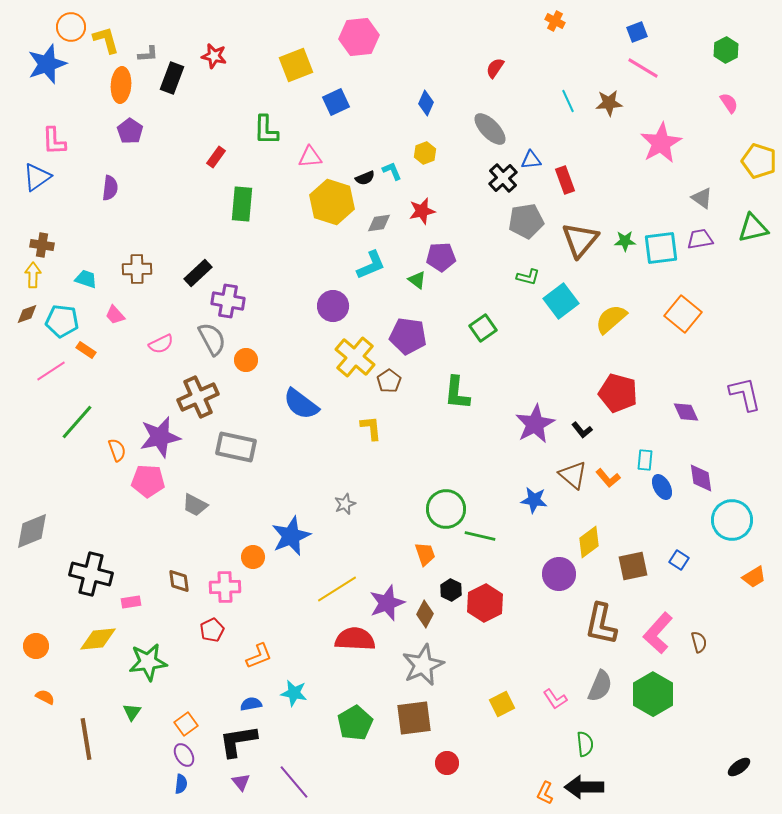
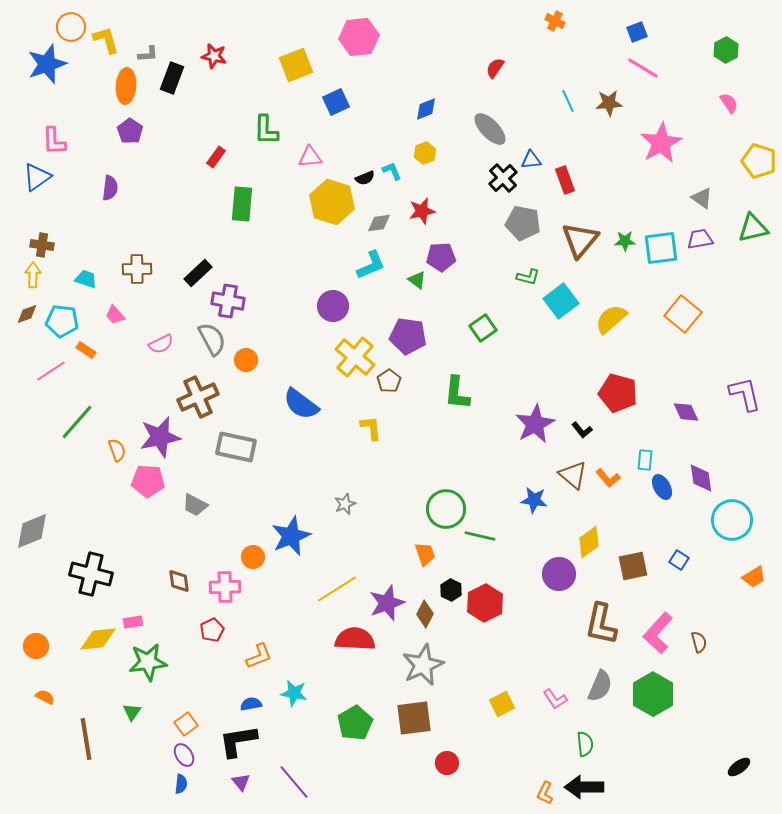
orange ellipse at (121, 85): moved 5 px right, 1 px down
blue diamond at (426, 103): moved 6 px down; rotated 45 degrees clockwise
gray pentagon at (526, 221): moved 3 px left, 2 px down; rotated 20 degrees clockwise
pink rectangle at (131, 602): moved 2 px right, 20 px down
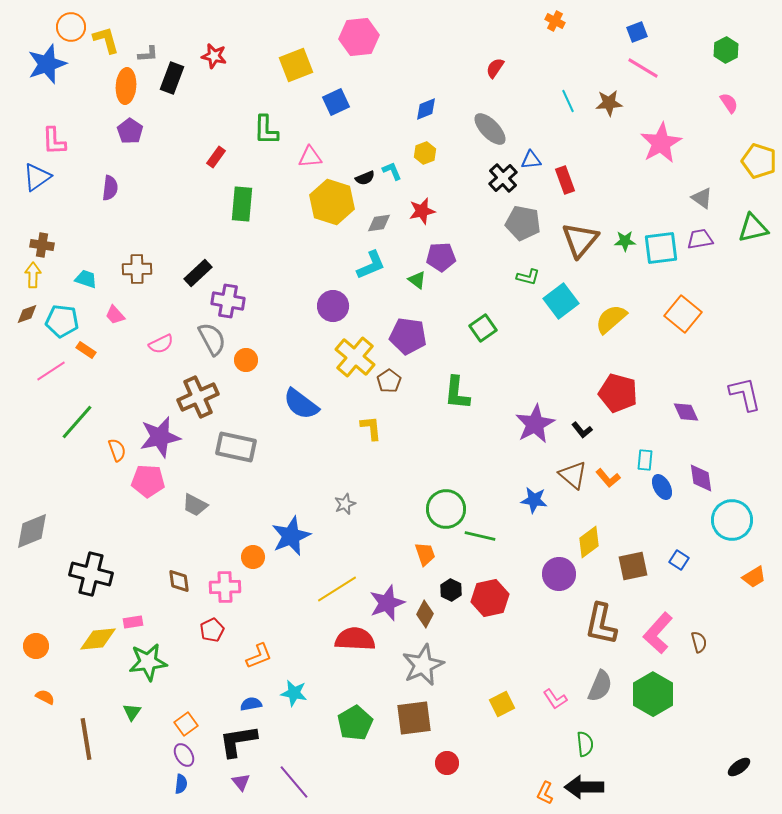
red hexagon at (485, 603): moved 5 px right, 5 px up; rotated 15 degrees clockwise
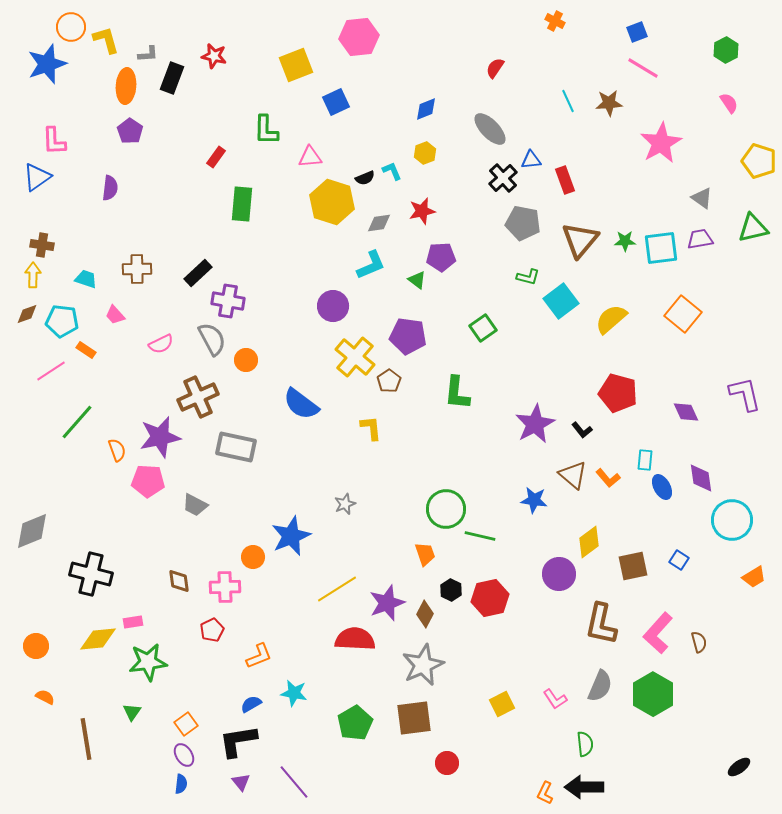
blue semicircle at (251, 704): rotated 20 degrees counterclockwise
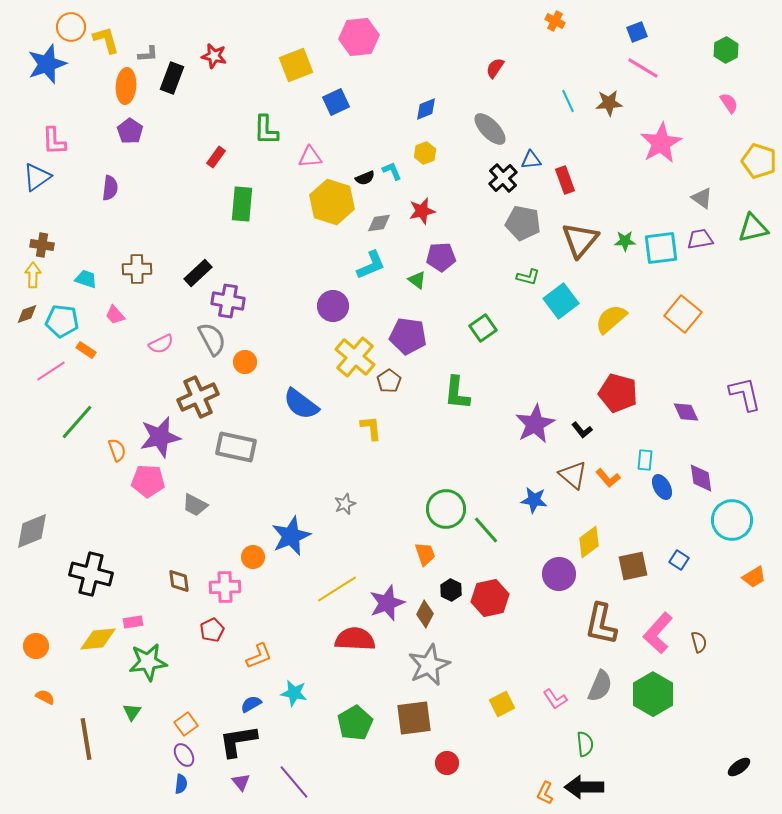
orange circle at (246, 360): moved 1 px left, 2 px down
green line at (480, 536): moved 6 px right, 6 px up; rotated 36 degrees clockwise
gray star at (423, 665): moved 6 px right
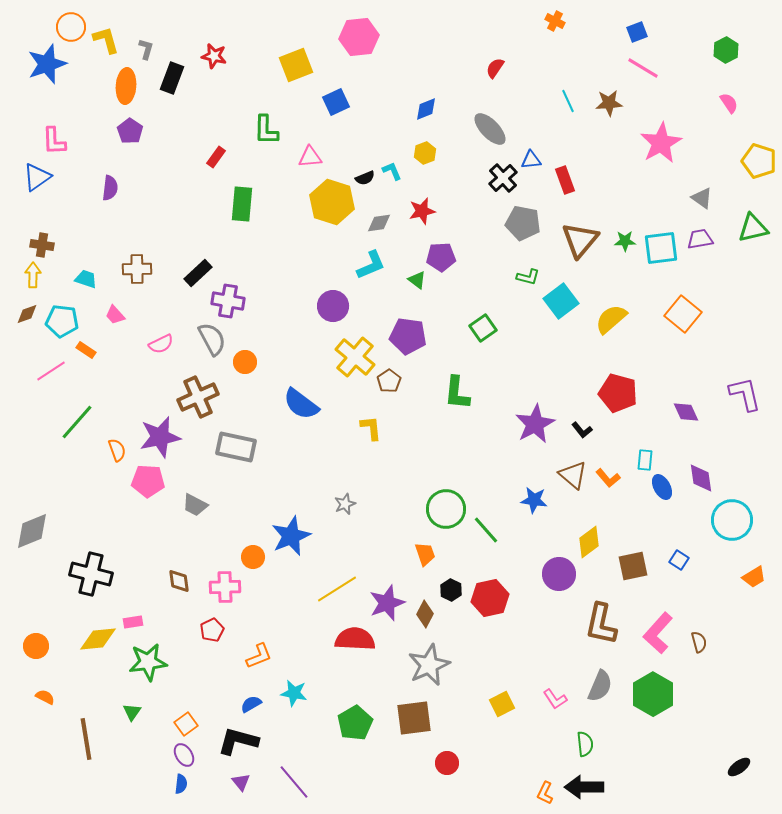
gray L-shape at (148, 54): moved 2 px left, 5 px up; rotated 70 degrees counterclockwise
black L-shape at (238, 741): rotated 24 degrees clockwise
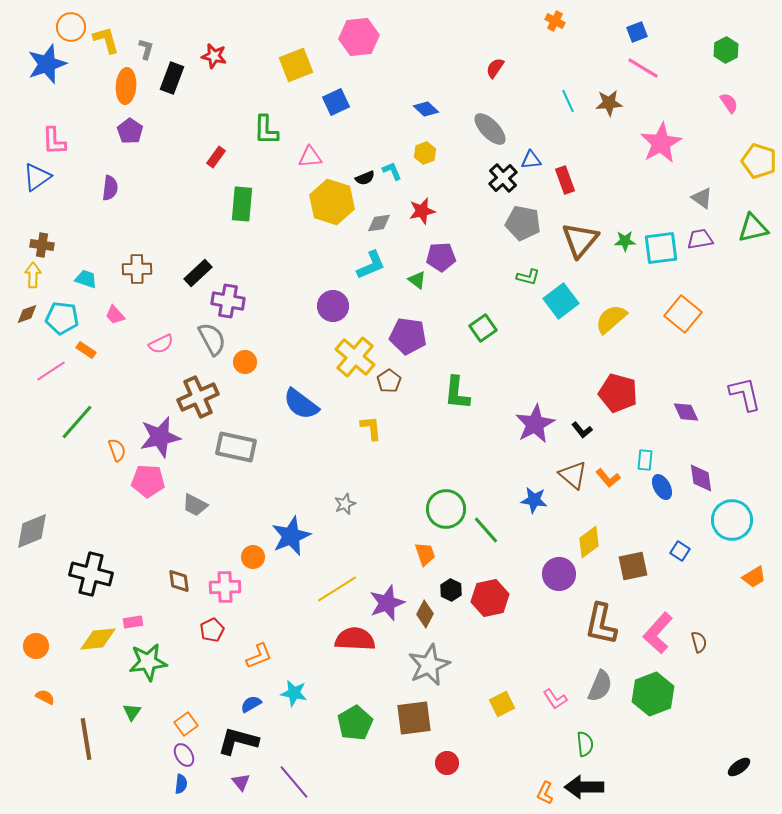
blue diamond at (426, 109): rotated 65 degrees clockwise
cyan pentagon at (62, 321): moved 3 px up
blue square at (679, 560): moved 1 px right, 9 px up
green hexagon at (653, 694): rotated 9 degrees clockwise
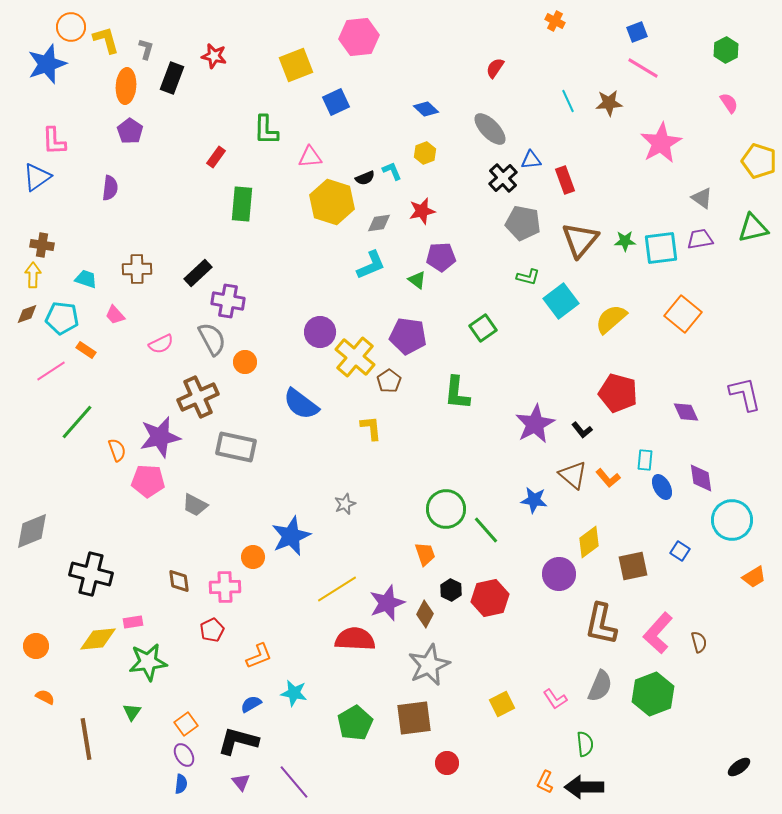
purple circle at (333, 306): moved 13 px left, 26 px down
orange L-shape at (545, 793): moved 11 px up
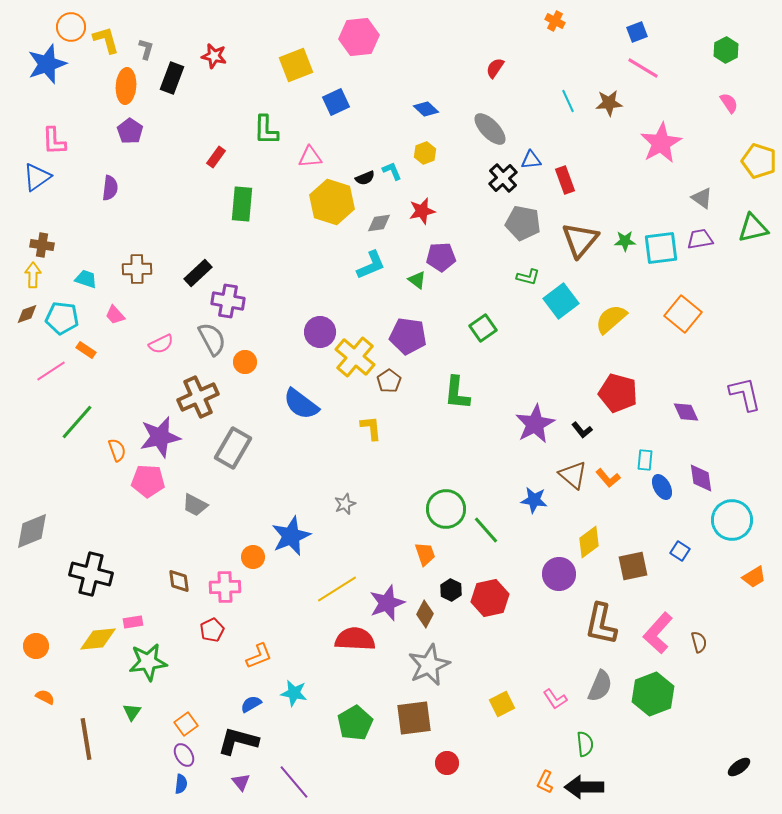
gray rectangle at (236, 447): moved 3 px left, 1 px down; rotated 72 degrees counterclockwise
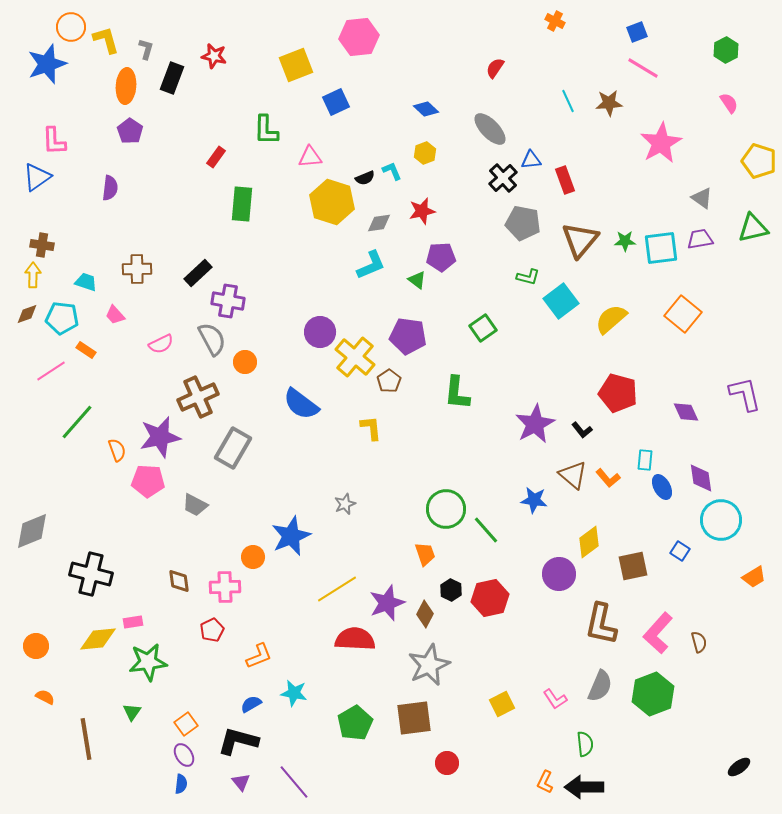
cyan trapezoid at (86, 279): moved 3 px down
cyan circle at (732, 520): moved 11 px left
